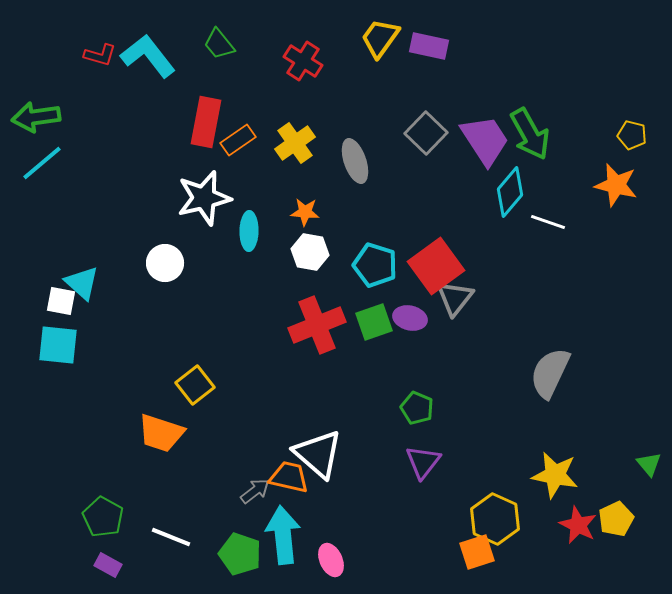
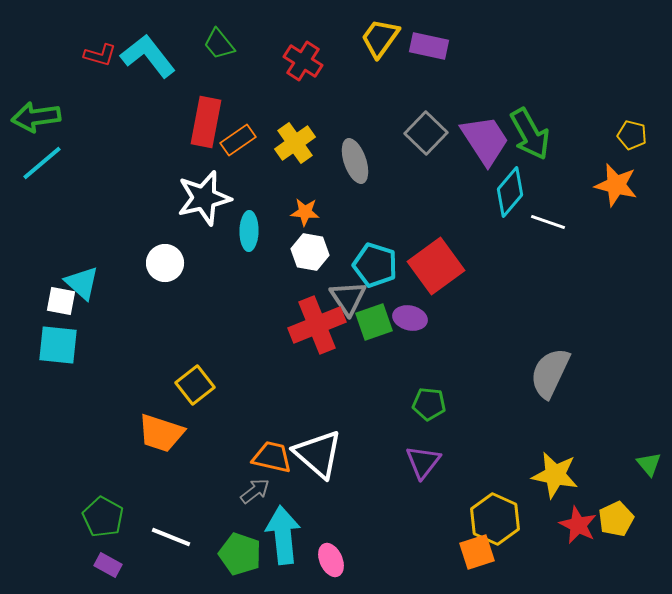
gray triangle at (455, 298): moved 107 px left; rotated 12 degrees counterclockwise
green pentagon at (417, 408): moved 12 px right, 4 px up; rotated 16 degrees counterclockwise
orange trapezoid at (289, 477): moved 17 px left, 20 px up
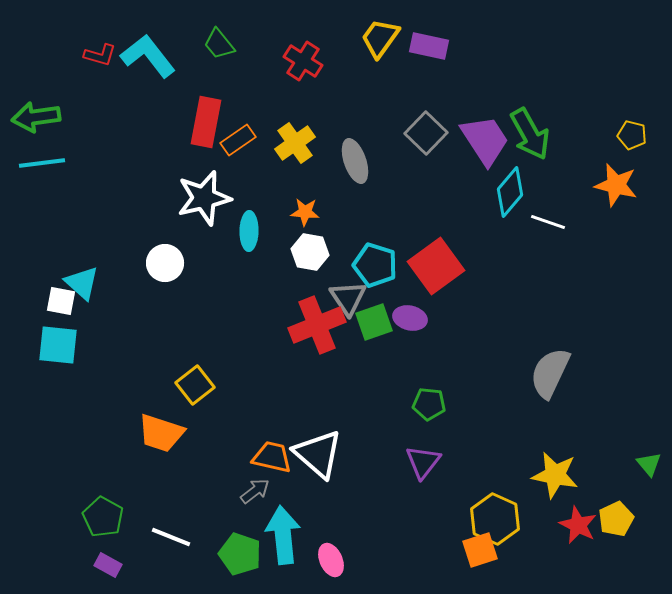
cyan line at (42, 163): rotated 33 degrees clockwise
orange square at (477, 552): moved 3 px right, 2 px up
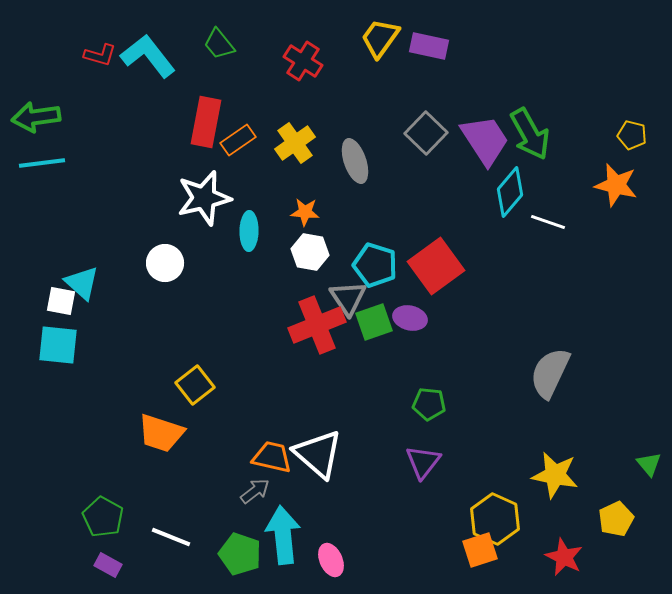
red star at (578, 525): moved 14 px left, 32 px down
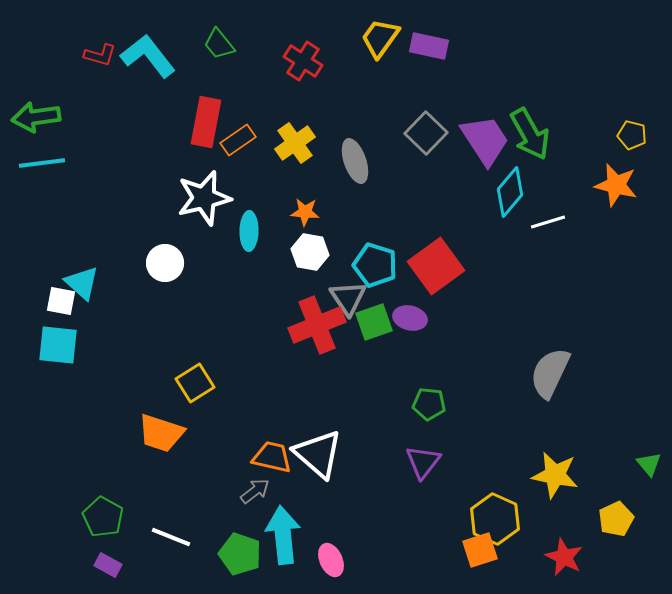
white line at (548, 222): rotated 36 degrees counterclockwise
yellow square at (195, 385): moved 2 px up; rotated 6 degrees clockwise
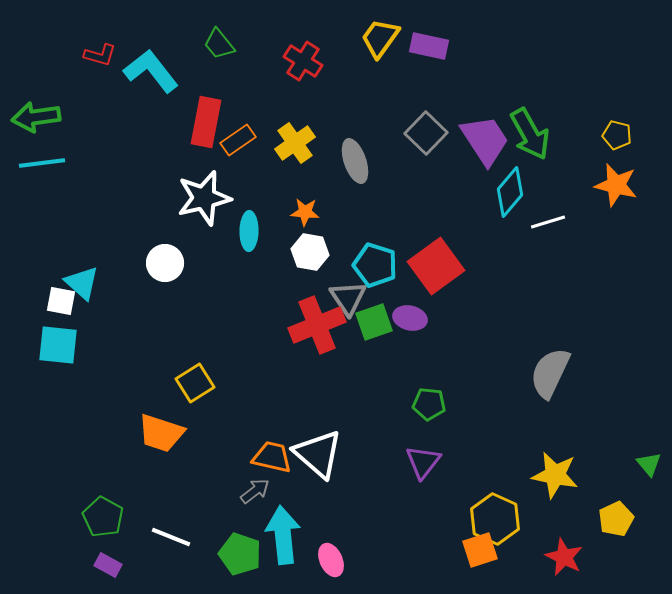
cyan L-shape at (148, 56): moved 3 px right, 15 px down
yellow pentagon at (632, 135): moved 15 px left
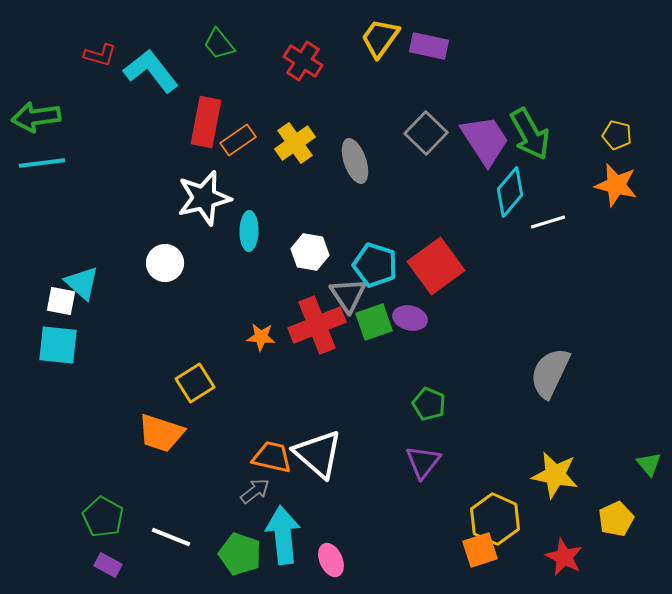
orange star at (305, 212): moved 44 px left, 125 px down
gray triangle at (348, 298): moved 3 px up
green pentagon at (429, 404): rotated 16 degrees clockwise
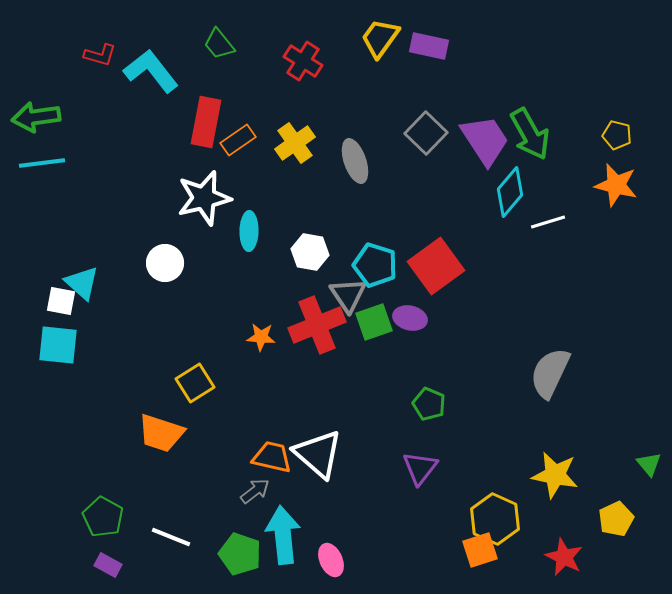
purple triangle at (423, 462): moved 3 px left, 6 px down
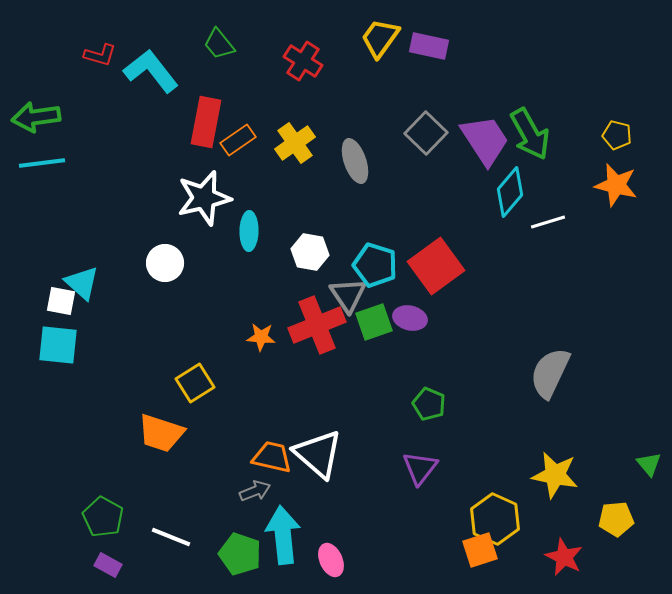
gray arrow at (255, 491): rotated 16 degrees clockwise
yellow pentagon at (616, 519): rotated 20 degrees clockwise
